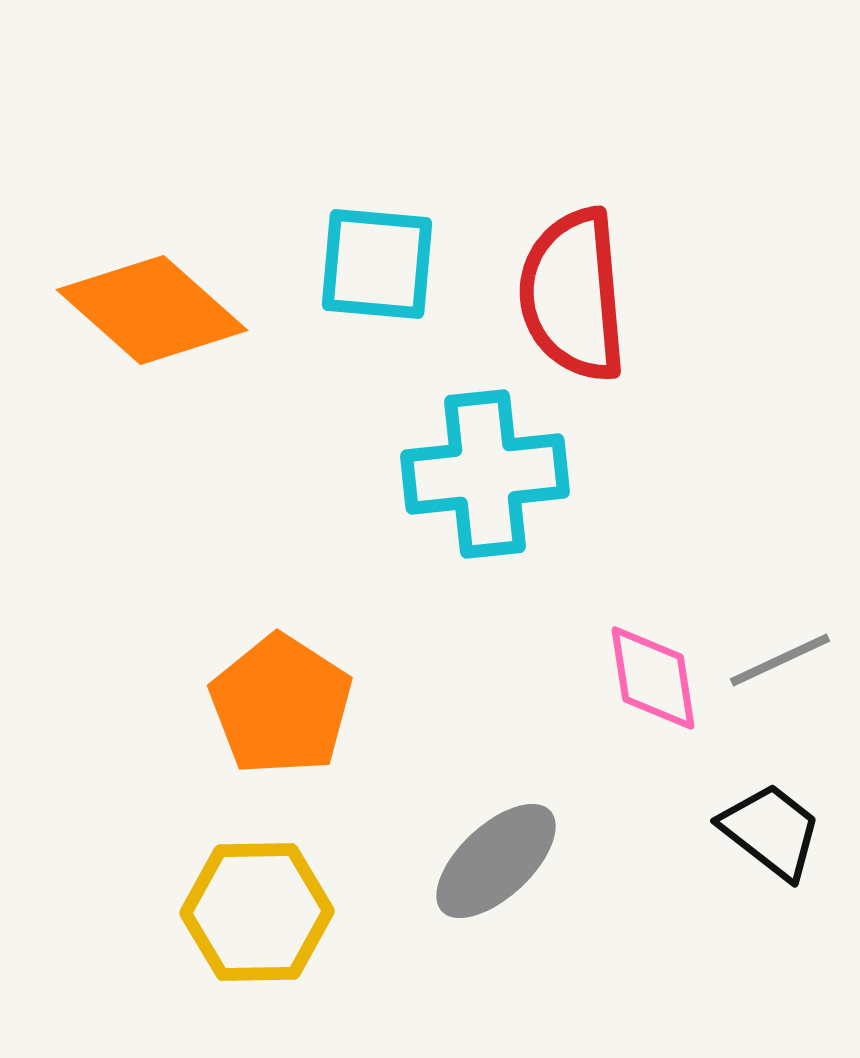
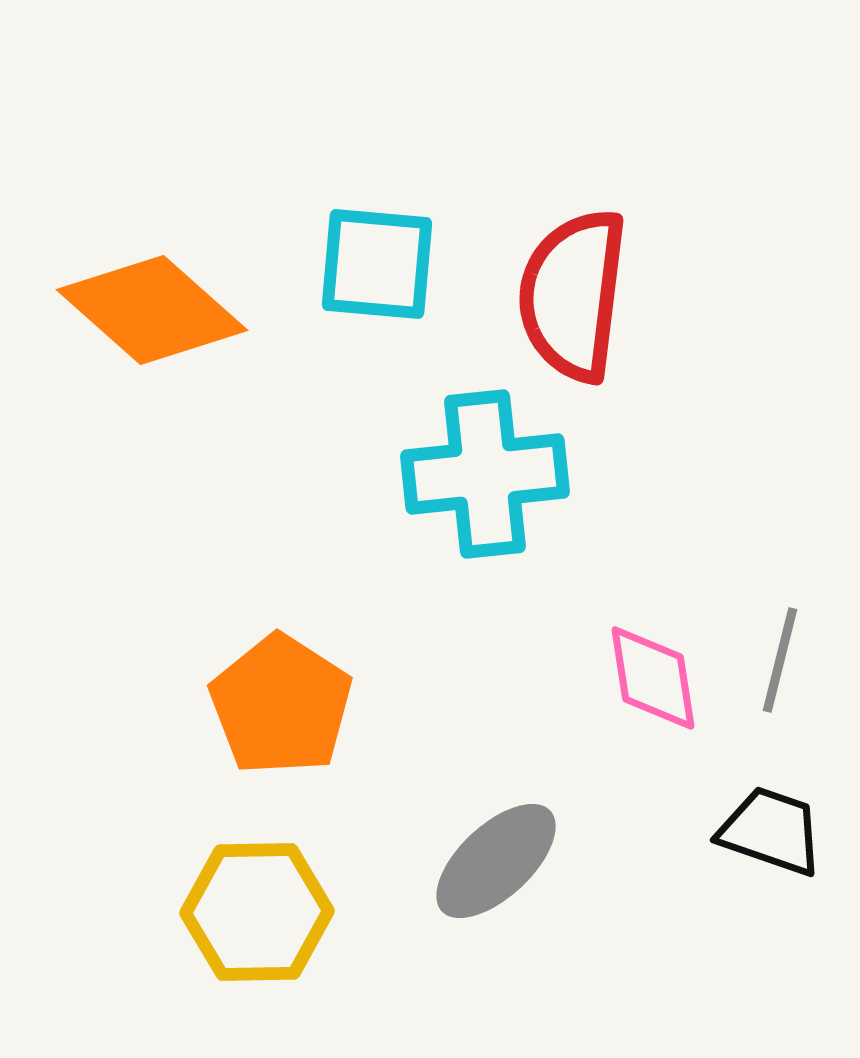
red semicircle: rotated 12 degrees clockwise
gray line: rotated 51 degrees counterclockwise
black trapezoid: rotated 19 degrees counterclockwise
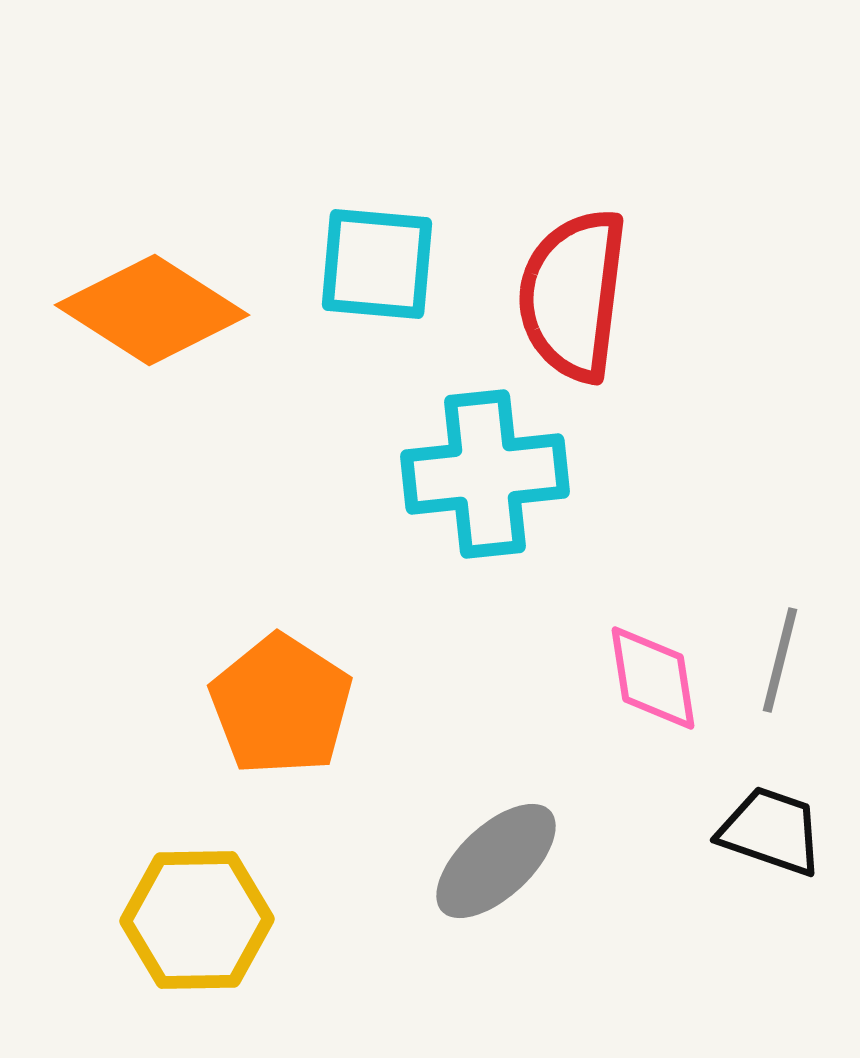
orange diamond: rotated 9 degrees counterclockwise
yellow hexagon: moved 60 px left, 8 px down
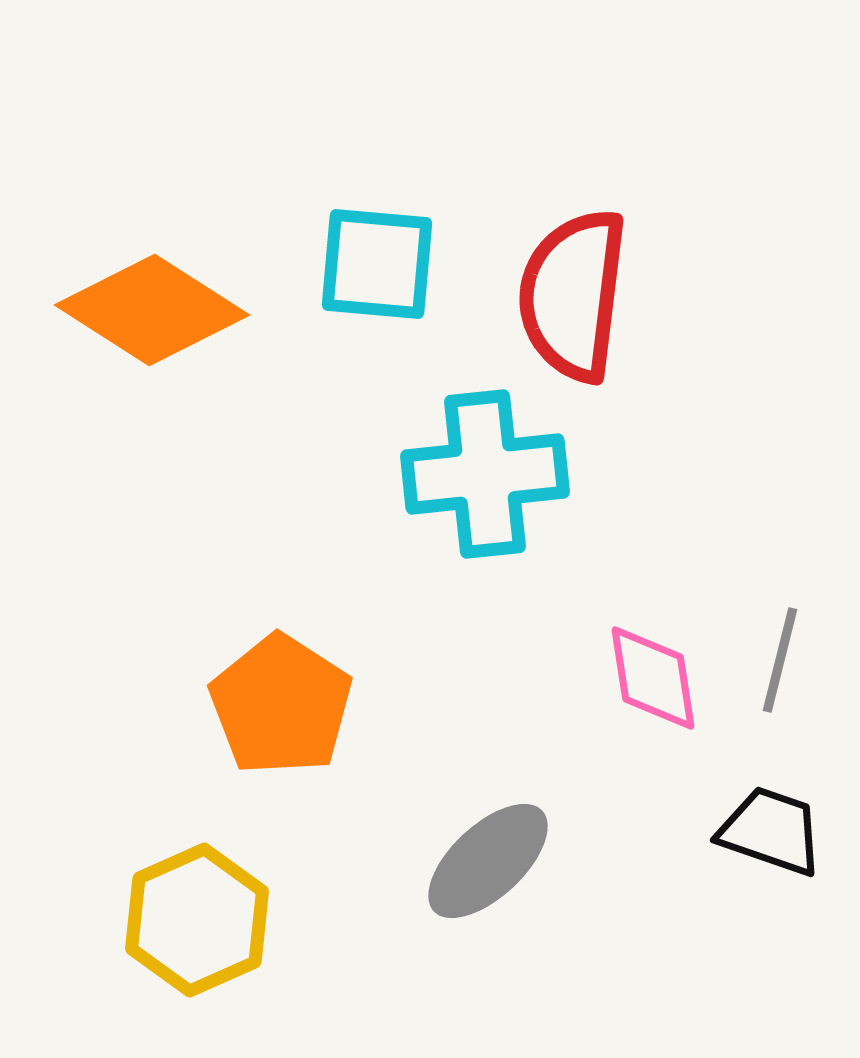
gray ellipse: moved 8 px left
yellow hexagon: rotated 23 degrees counterclockwise
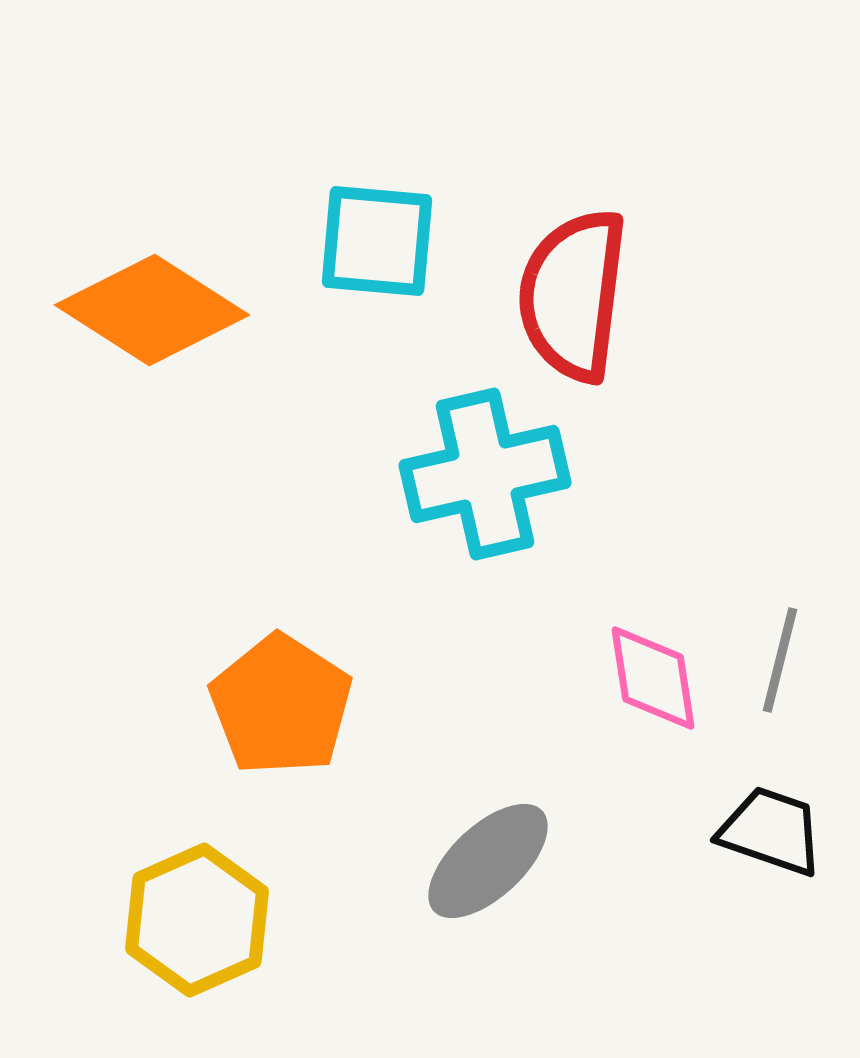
cyan square: moved 23 px up
cyan cross: rotated 7 degrees counterclockwise
